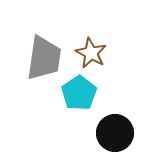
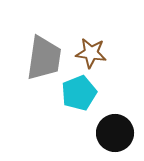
brown star: rotated 20 degrees counterclockwise
cyan pentagon: rotated 12 degrees clockwise
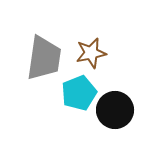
brown star: rotated 20 degrees counterclockwise
black circle: moved 23 px up
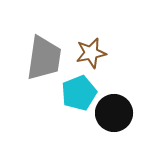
black circle: moved 1 px left, 3 px down
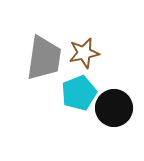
brown star: moved 7 px left
black circle: moved 5 px up
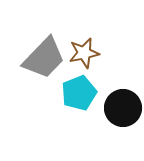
gray trapezoid: rotated 36 degrees clockwise
black circle: moved 9 px right
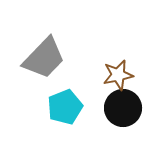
brown star: moved 34 px right, 22 px down
cyan pentagon: moved 14 px left, 14 px down
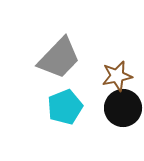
gray trapezoid: moved 15 px right
brown star: moved 1 px left, 1 px down
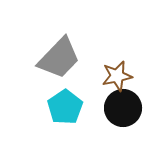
cyan pentagon: rotated 12 degrees counterclockwise
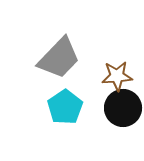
brown star: rotated 8 degrees clockwise
